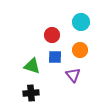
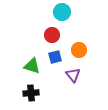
cyan circle: moved 19 px left, 10 px up
orange circle: moved 1 px left
blue square: rotated 16 degrees counterclockwise
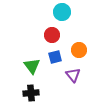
green triangle: rotated 36 degrees clockwise
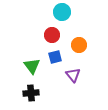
orange circle: moved 5 px up
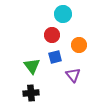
cyan circle: moved 1 px right, 2 px down
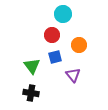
black cross: rotated 14 degrees clockwise
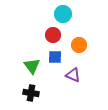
red circle: moved 1 px right
blue square: rotated 16 degrees clockwise
purple triangle: rotated 28 degrees counterclockwise
